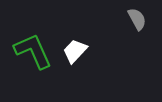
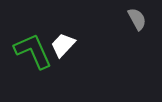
white trapezoid: moved 12 px left, 6 px up
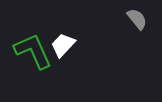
gray semicircle: rotated 10 degrees counterclockwise
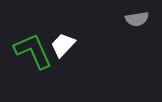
gray semicircle: rotated 120 degrees clockwise
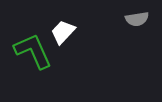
white trapezoid: moved 13 px up
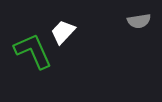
gray semicircle: moved 2 px right, 2 px down
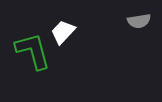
green L-shape: rotated 9 degrees clockwise
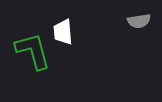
white trapezoid: rotated 48 degrees counterclockwise
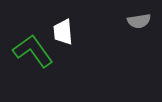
green L-shape: rotated 21 degrees counterclockwise
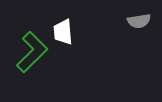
green L-shape: moved 1 px left, 1 px down; rotated 81 degrees clockwise
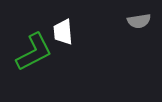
green L-shape: moved 2 px right; rotated 18 degrees clockwise
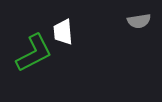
green L-shape: moved 1 px down
